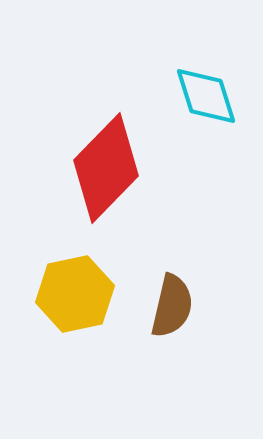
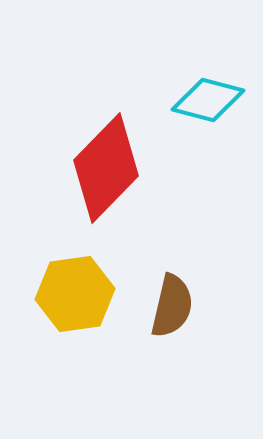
cyan diamond: moved 2 px right, 4 px down; rotated 58 degrees counterclockwise
yellow hexagon: rotated 4 degrees clockwise
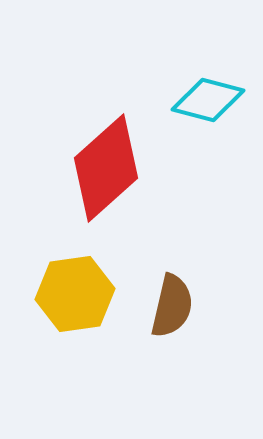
red diamond: rotated 4 degrees clockwise
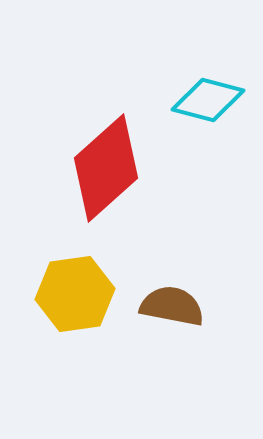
brown semicircle: rotated 92 degrees counterclockwise
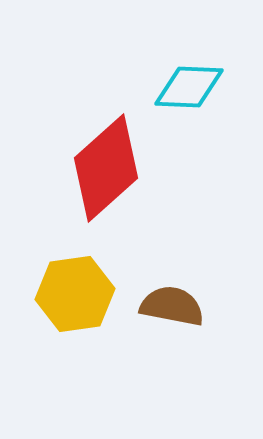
cyan diamond: moved 19 px left, 13 px up; rotated 12 degrees counterclockwise
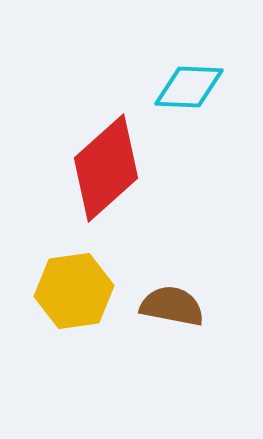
yellow hexagon: moved 1 px left, 3 px up
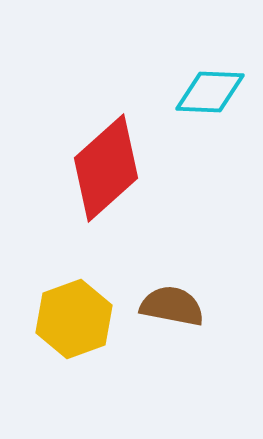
cyan diamond: moved 21 px right, 5 px down
yellow hexagon: moved 28 px down; rotated 12 degrees counterclockwise
